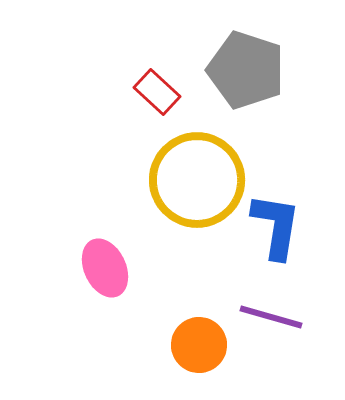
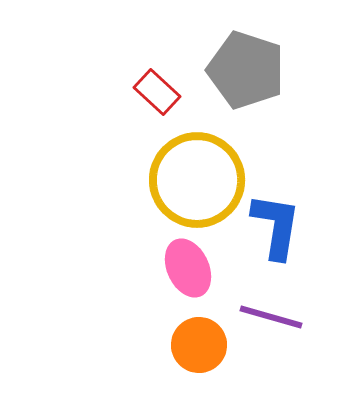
pink ellipse: moved 83 px right
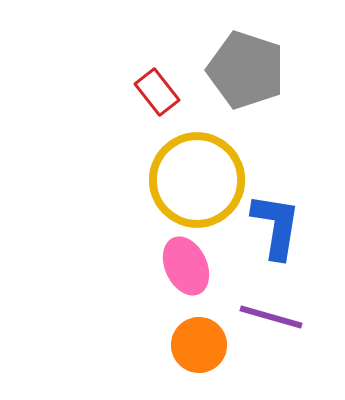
red rectangle: rotated 9 degrees clockwise
pink ellipse: moved 2 px left, 2 px up
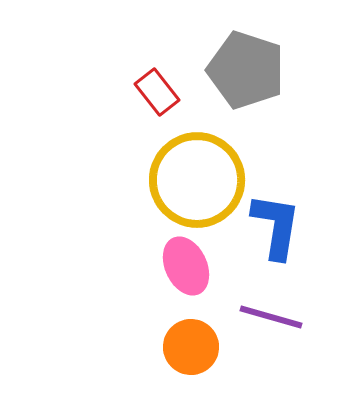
orange circle: moved 8 px left, 2 px down
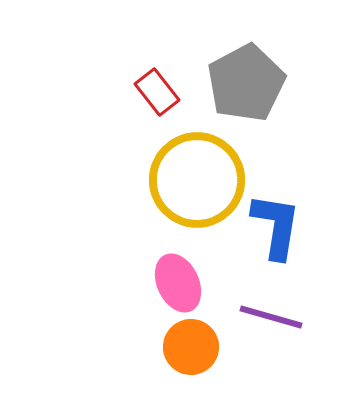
gray pentagon: moved 13 px down; rotated 26 degrees clockwise
pink ellipse: moved 8 px left, 17 px down
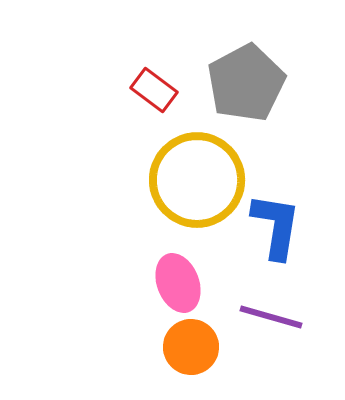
red rectangle: moved 3 px left, 2 px up; rotated 15 degrees counterclockwise
pink ellipse: rotated 4 degrees clockwise
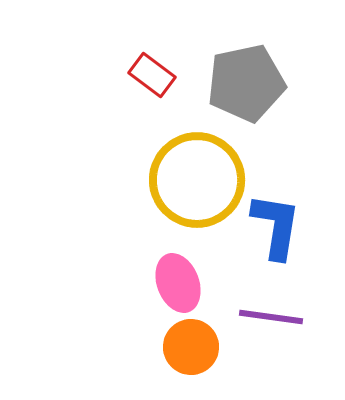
gray pentagon: rotated 16 degrees clockwise
red rectangle: moved 2 px left, 15 px up
purple line: rotated 8 degrees counterclockwise
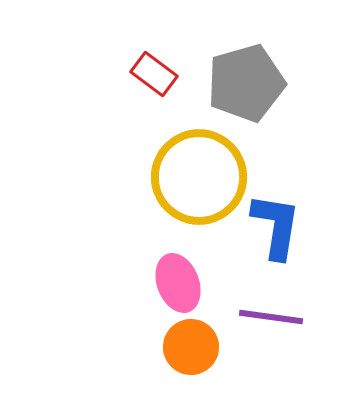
red rectangle: moved 2 px right, 1 px up
gray pentagon: rotated 4 degrees counterclockwise
yellow circle: moved 2 px right, 3 px up
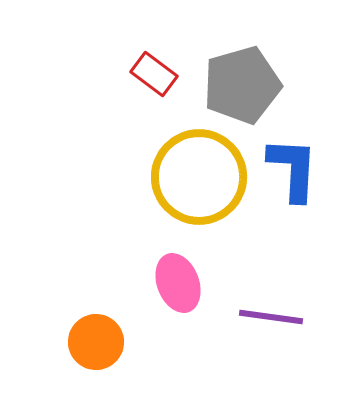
gray pentagon: moved 4 px left, 2 px down
blue L-shape: moved 17 px right, 57 px up; rotated 6 degrees counterclockwise
orange circle: moved 95 px left, 5 px up
